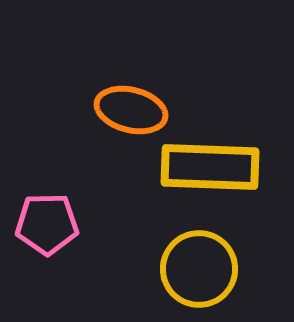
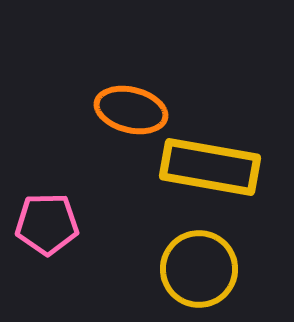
yellow rectangle: rotated 8 degrees clockwise
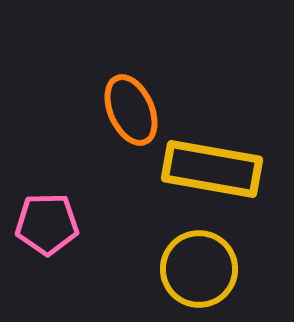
orange ellipse: rotated 52 degrees clockwise
yellow rectangle: moved 2 px right, 2 px down
